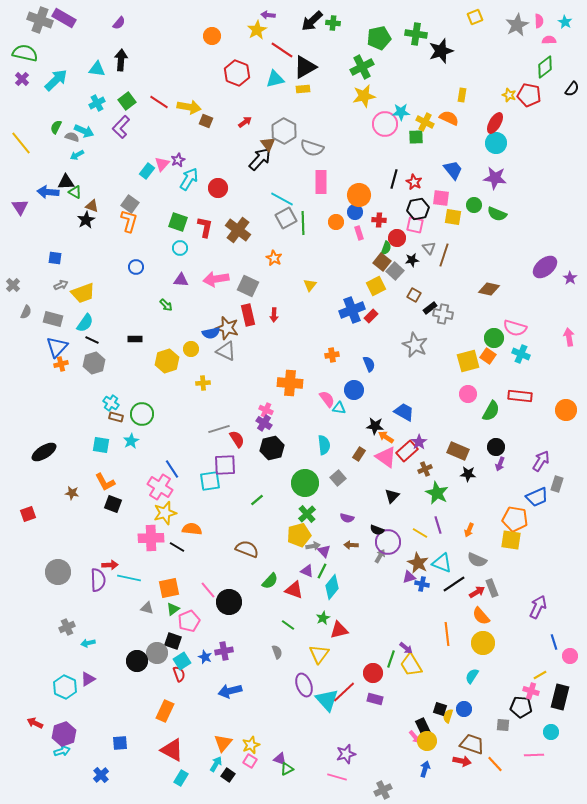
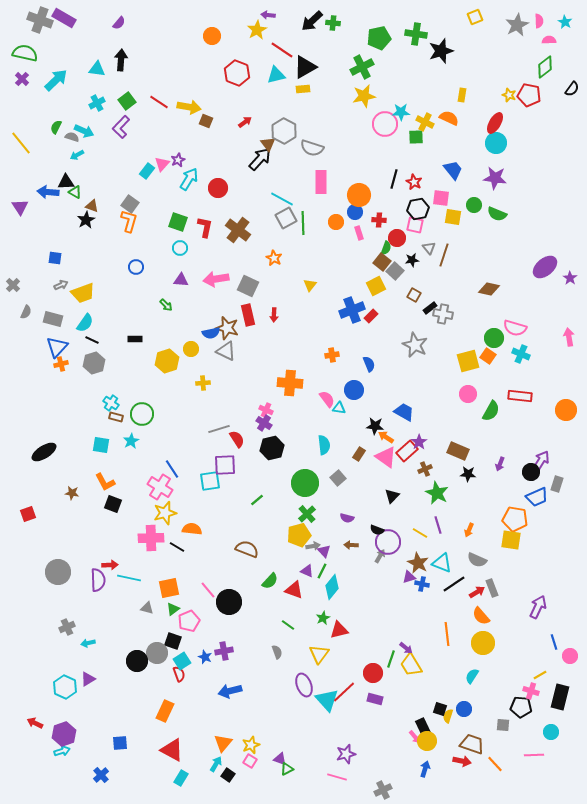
cyan triangle at (275, 79): moved 1 px right, 4 px up
black circle at (496, 447): moved 35 px right, 25 px down
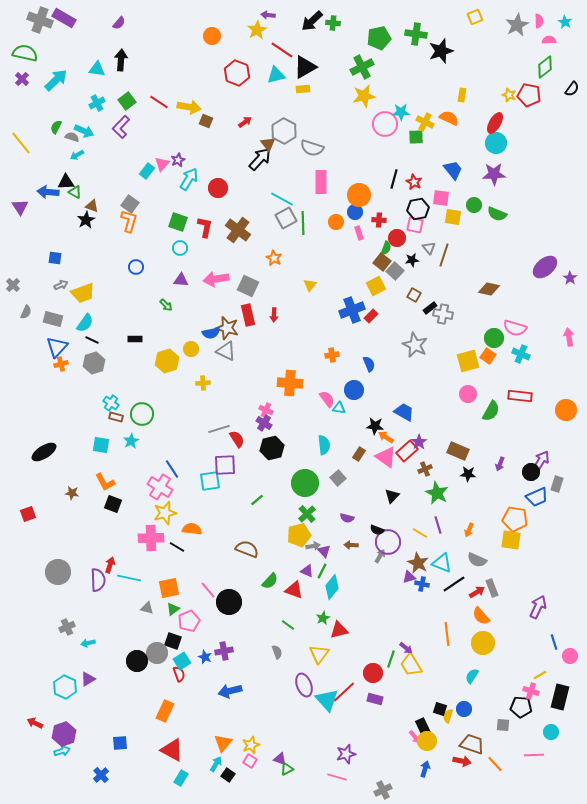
purple star at (495, 178): moved 1 px left, 4 px up; rotated 10 degrees counterclockwise
red arrow at (110, 565): rotated 70 degrees counterclockwise
